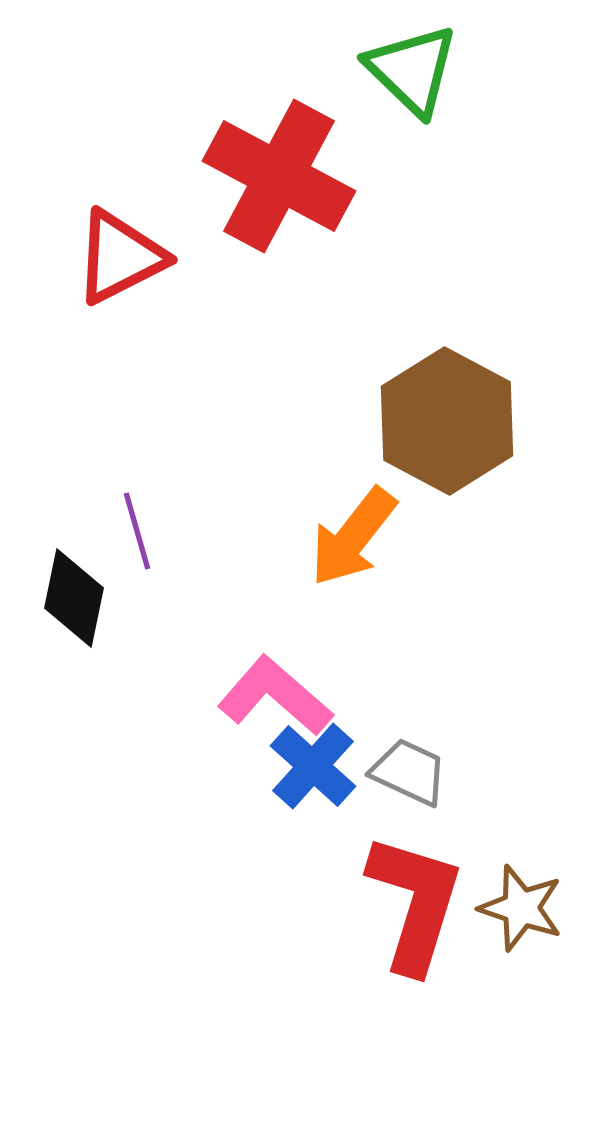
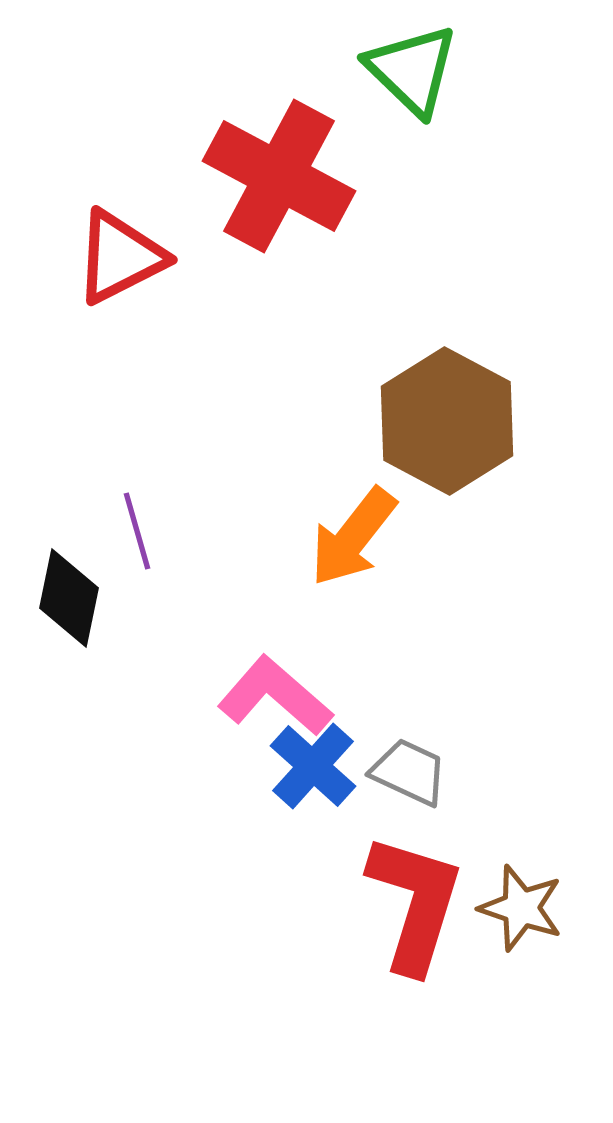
black diamond: moved 5 px left
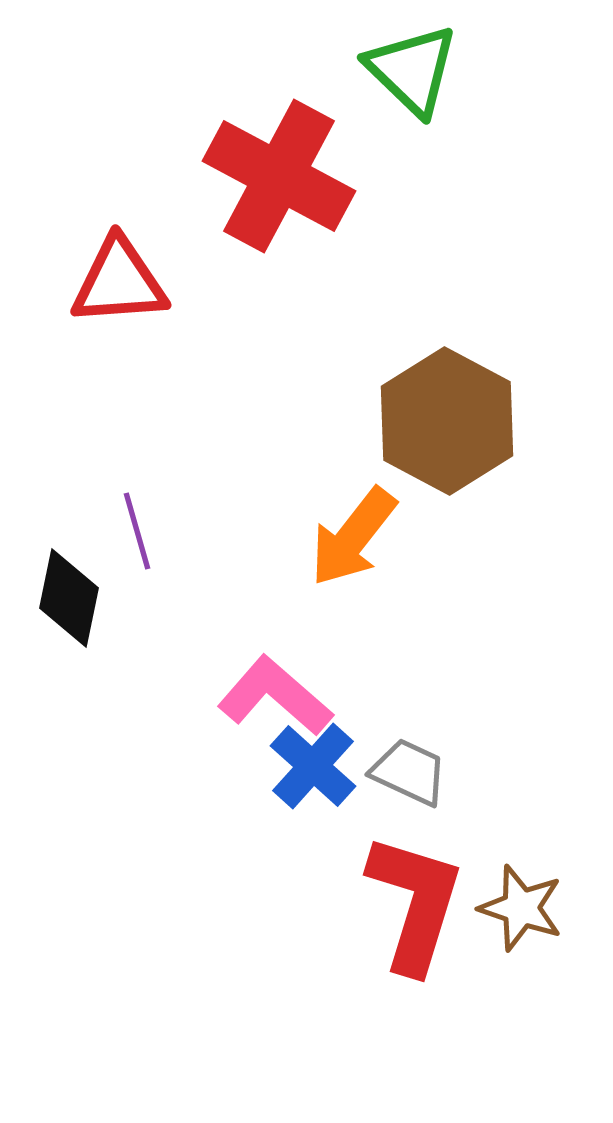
red triangle: moved 1 px left, 25 px down; rotated 23 degrees clockwise
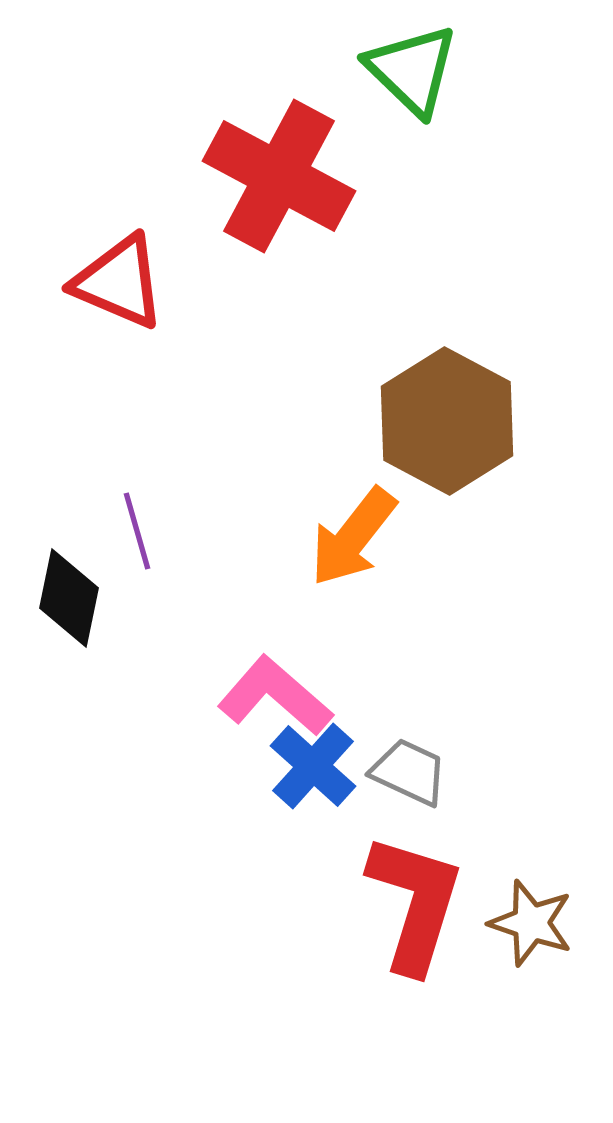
red triangle: rotated 27 degrees clockwise
brown star: moved 10 px right, 15 px down
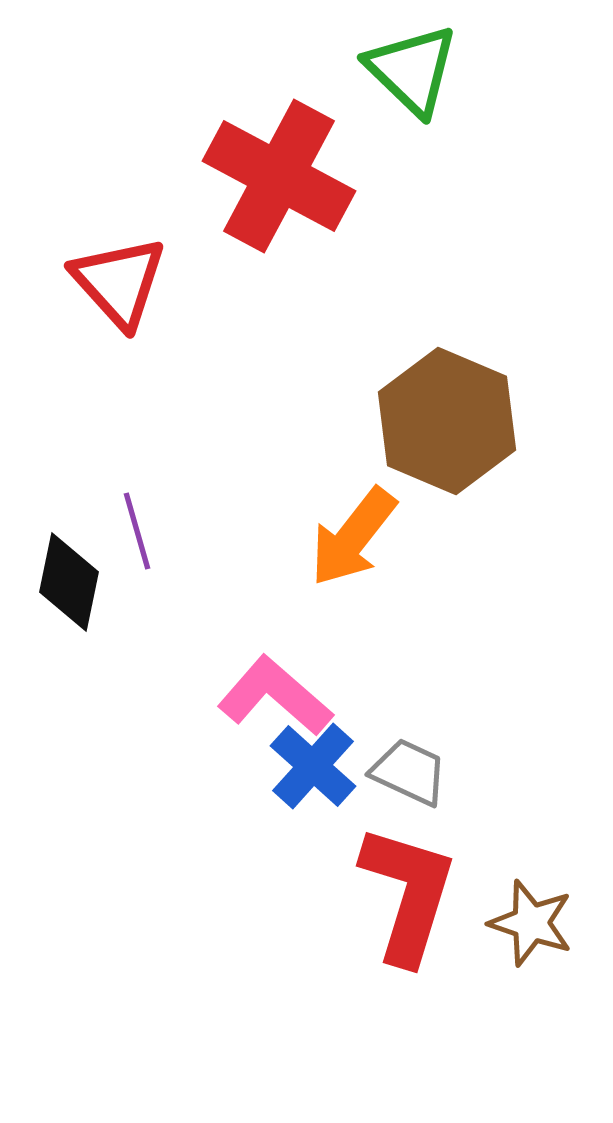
red triangle: rotated 25 degrees clockwise
brown hexagon: rotated 5 degrees counterclockwise
black diamond: moved 16 px up
red L-shape: moved 7 px left, 9 px up
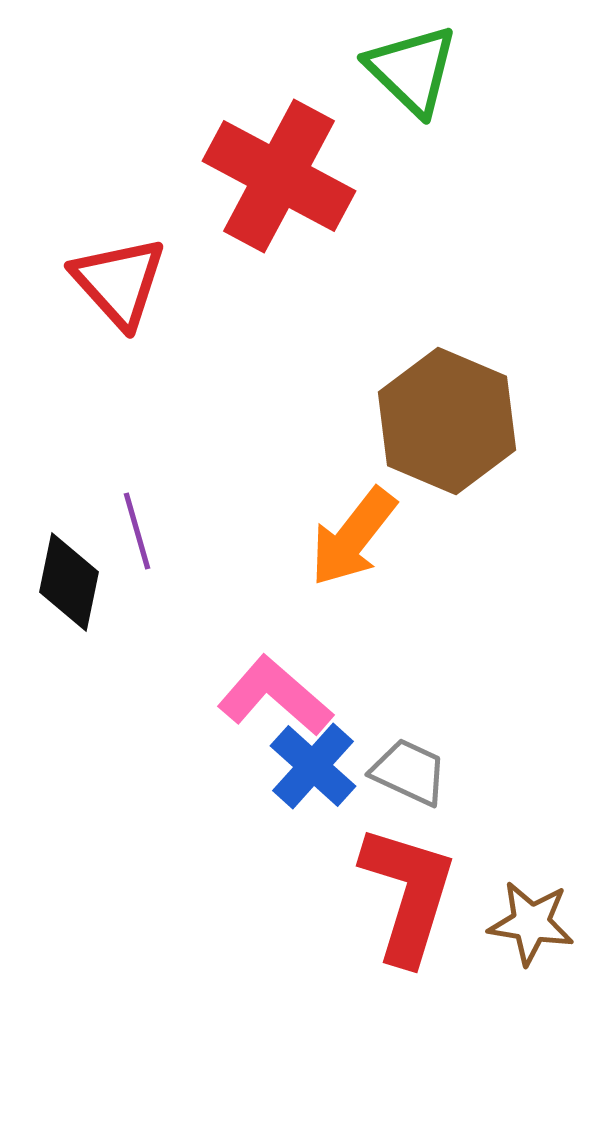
brown star: rotated 10 degrees counterclockwise
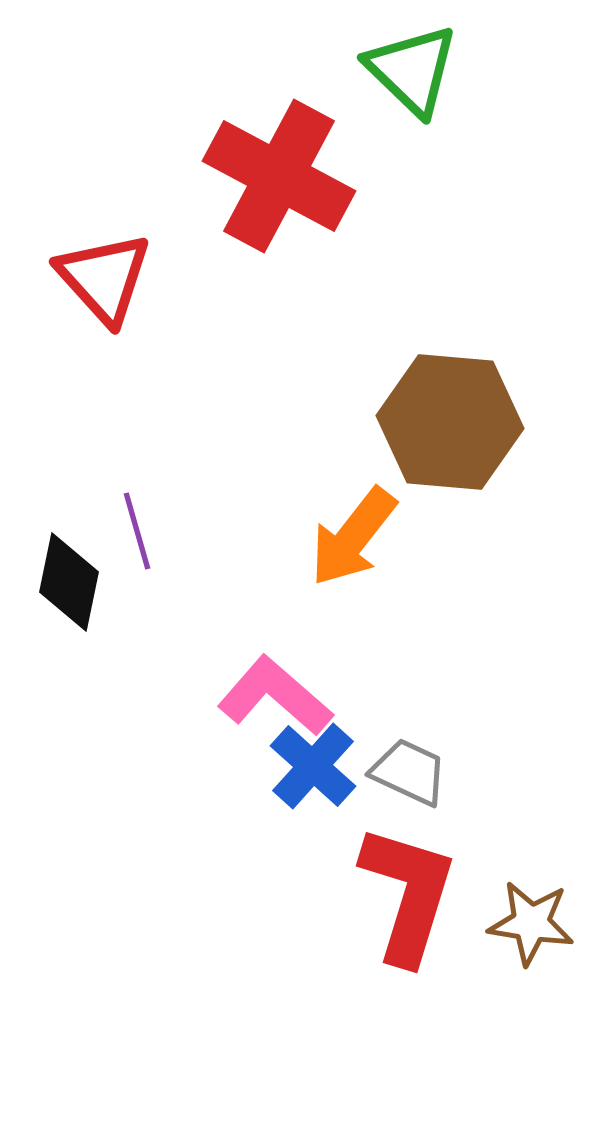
red triangle: moved 15 px left, 4 px up
brown hexagon: moved 3 px right, 1 px down; rotated 18 degrees counterclockwise
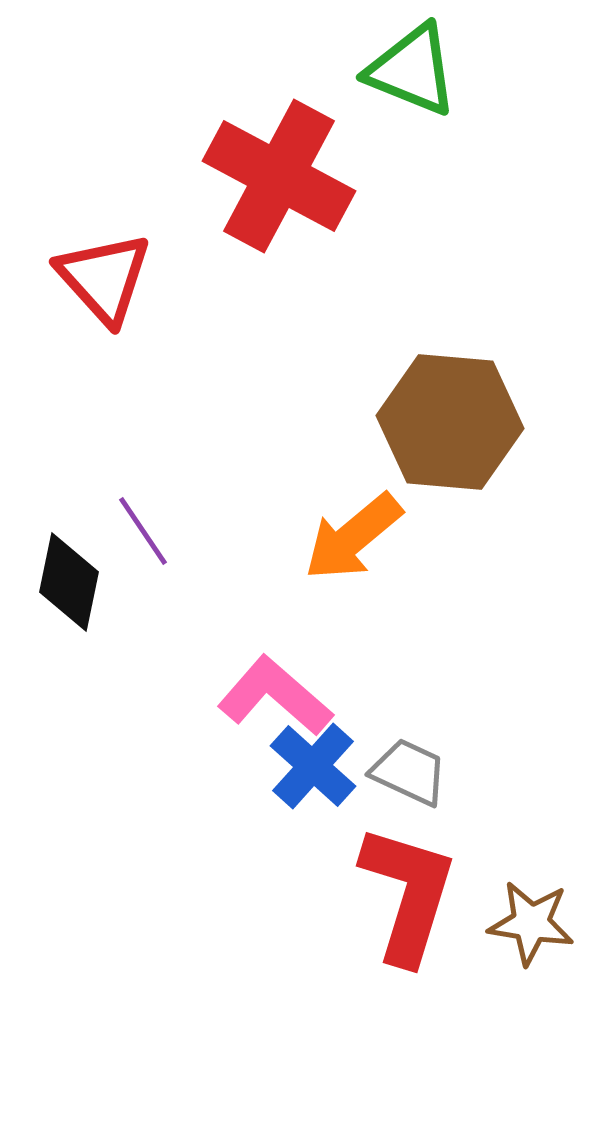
green triangle: rotated 22 degrees counterclockwise
purple line: moved 6 px right; rotated 18 degrees counterclockwise
orange arrow: rotated 12 degrees clockwise
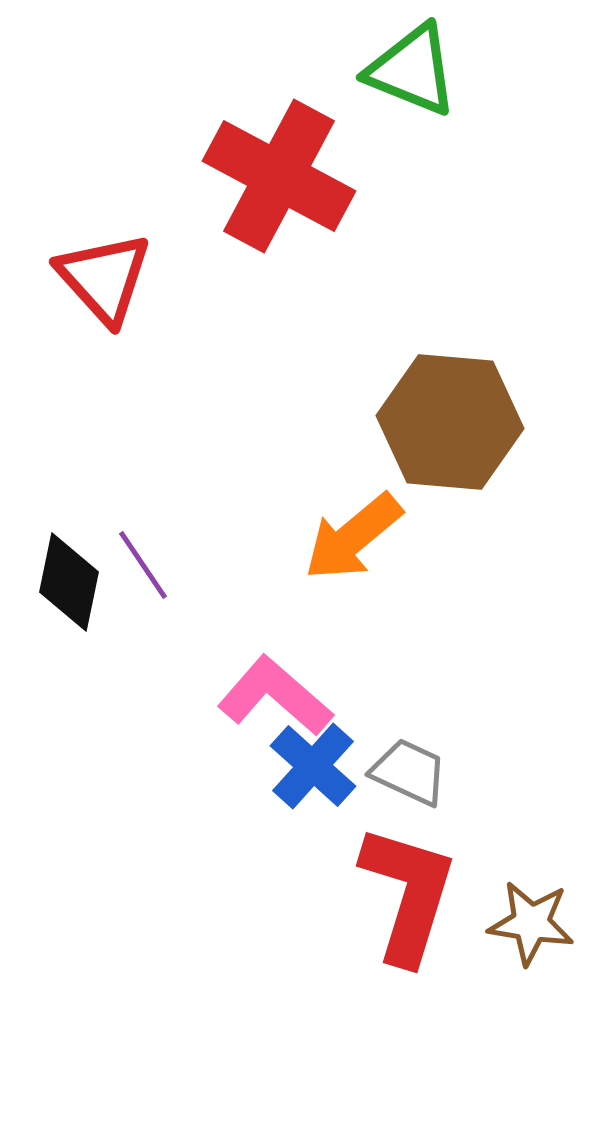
purple line: moved 34 px down
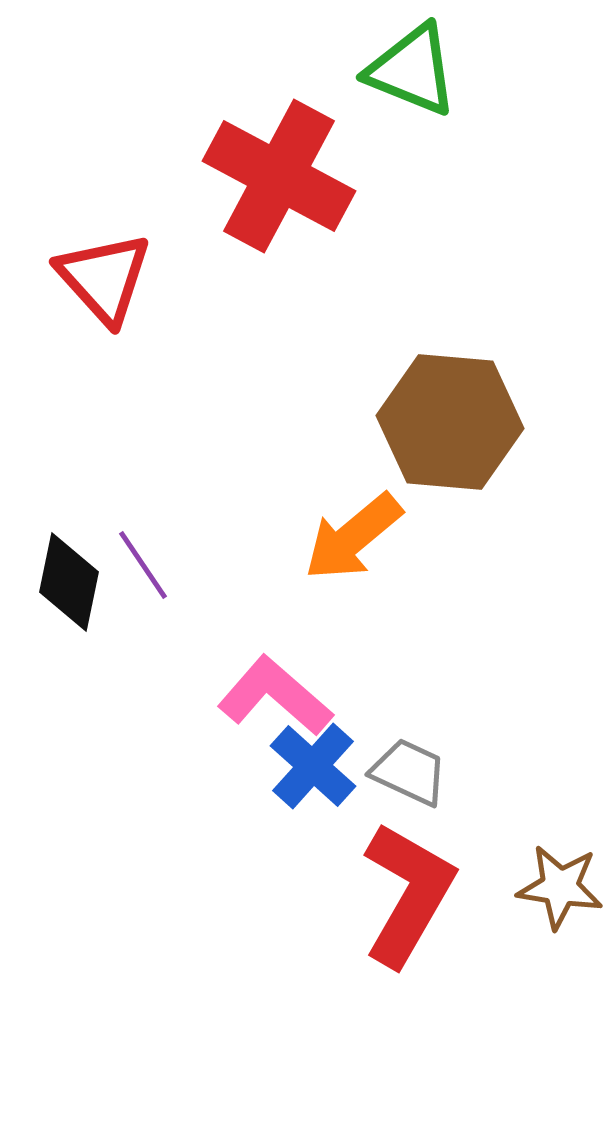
red L-shape: rotated 13 degrees clockwise
brown star: moved 29 px right, 36 px up
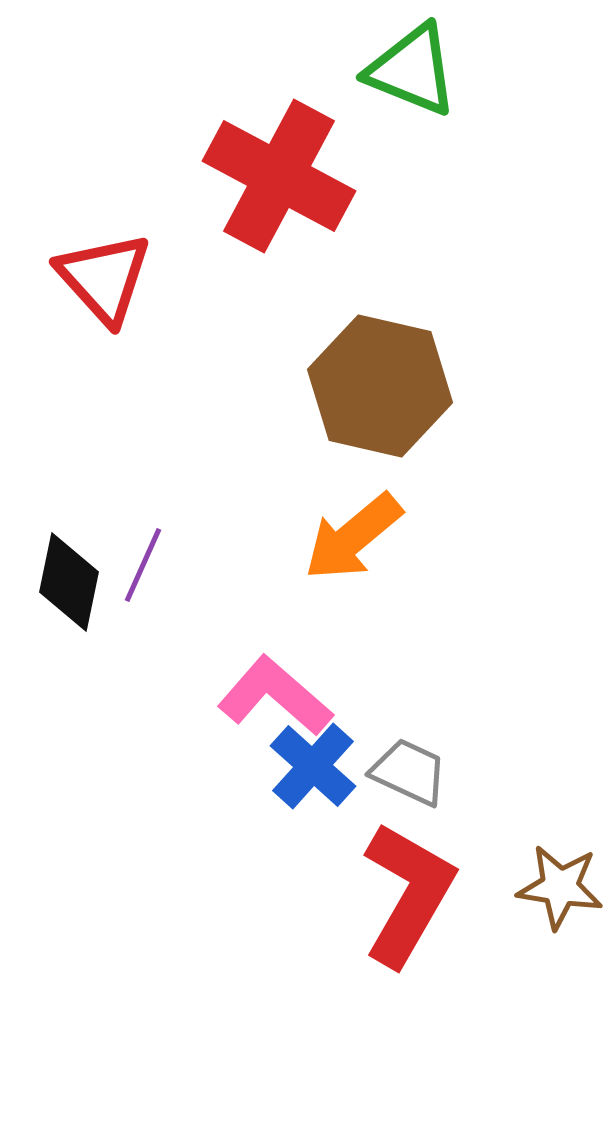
brown hexagon: moved 70 px left, 36 px up; rotated 8 degrees clockwise
purple line: rotated 58 degrees clockwise
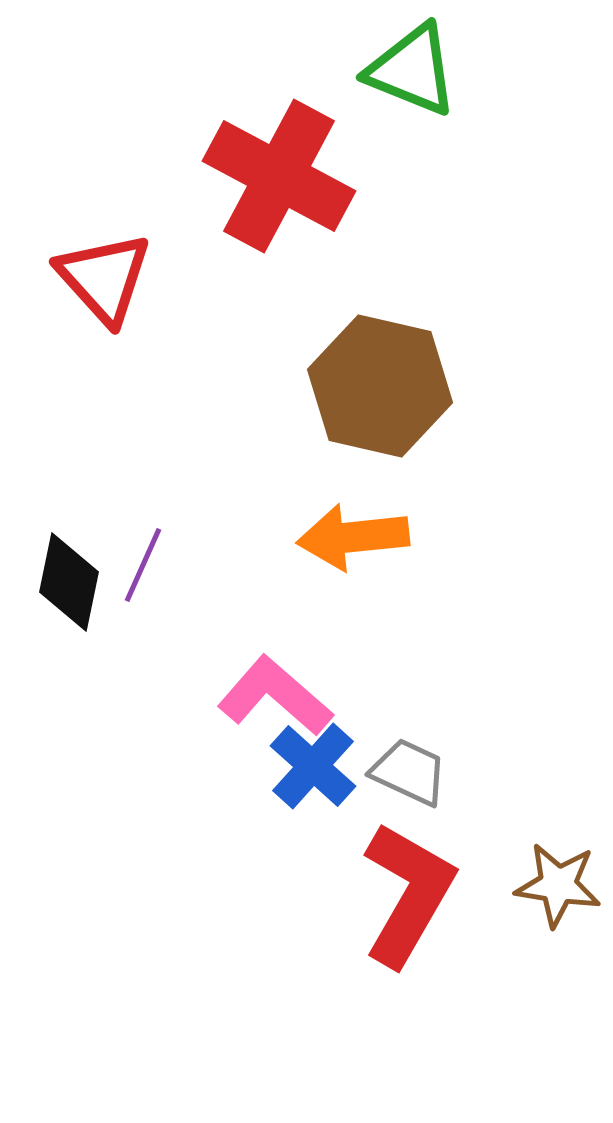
orange arrow: rotated 34 degrees clockwise
brown star: moved 2 px left, 2 px up
